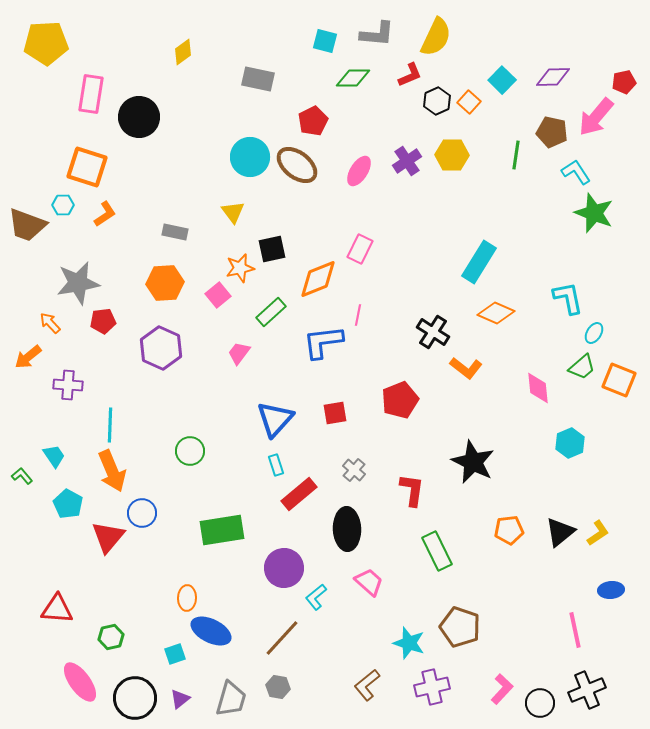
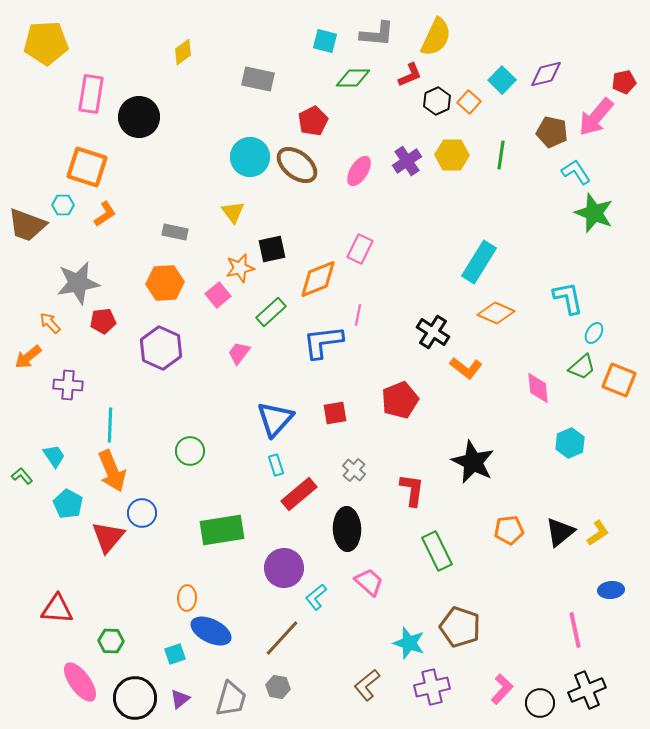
purple diamond at (553, 77): moved 7 px left, 3 px up; rotated 12 degrees counterclockwise
green line at (516, 155): moved 15 px left
green hexagon at (111, 637): moved 4 px down; rotated 15 degrees clockwise
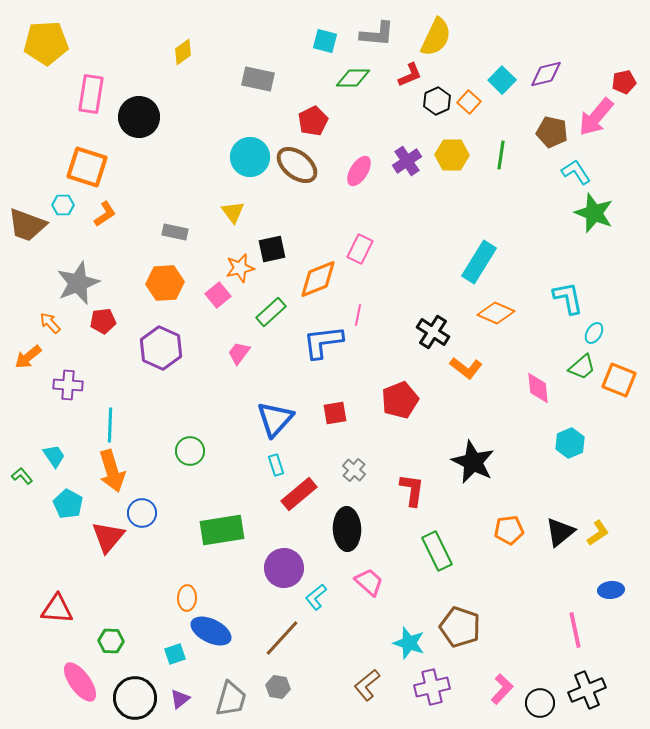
gray star at (78, 283): rotated 12 degrees counterclockwise
orange arrow at (112, 471): rotated 6 degrees clockwise
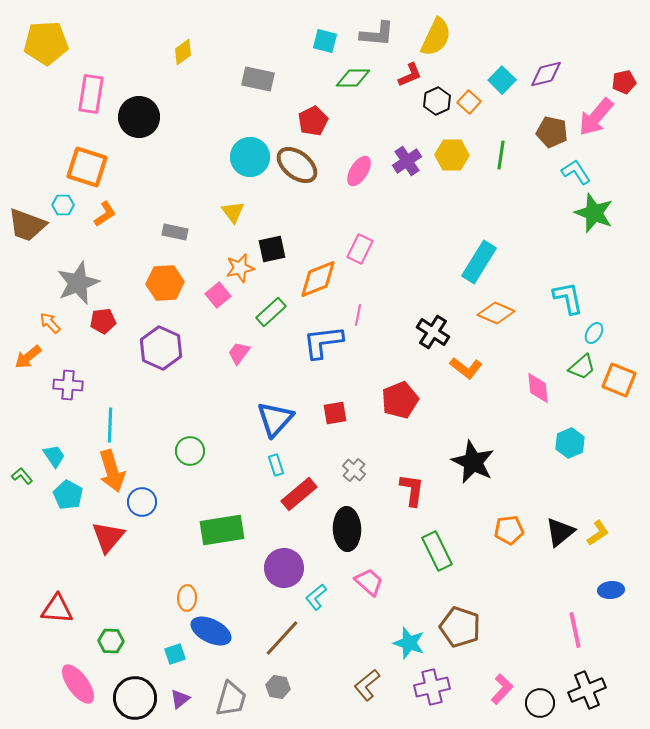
cyan pentagon at (68, 504): moved 9 px up
blue circle at (142, 513): moved 11 px up
pink ellipse at (80, 682): moved 2 px left, 2 px down
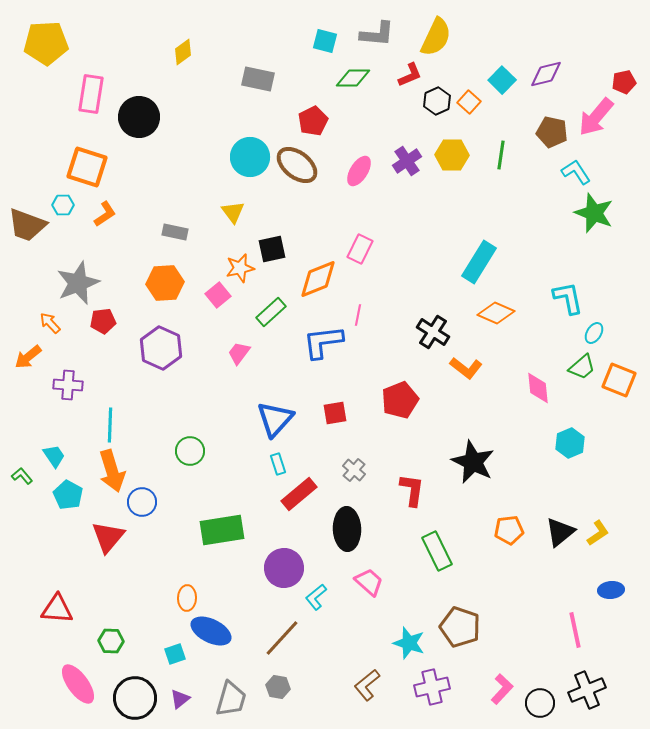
cyan rectangle at (276, 465): moved 2 px right, 1 px up
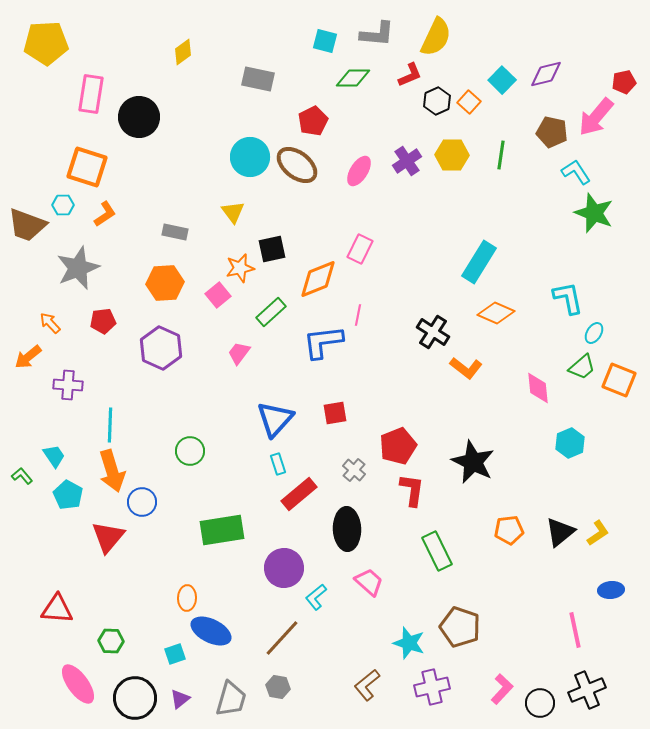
gray star at (78, 283): moved 15 px up
red pentagon at (400, 400): moved 2 px left, 46 px down
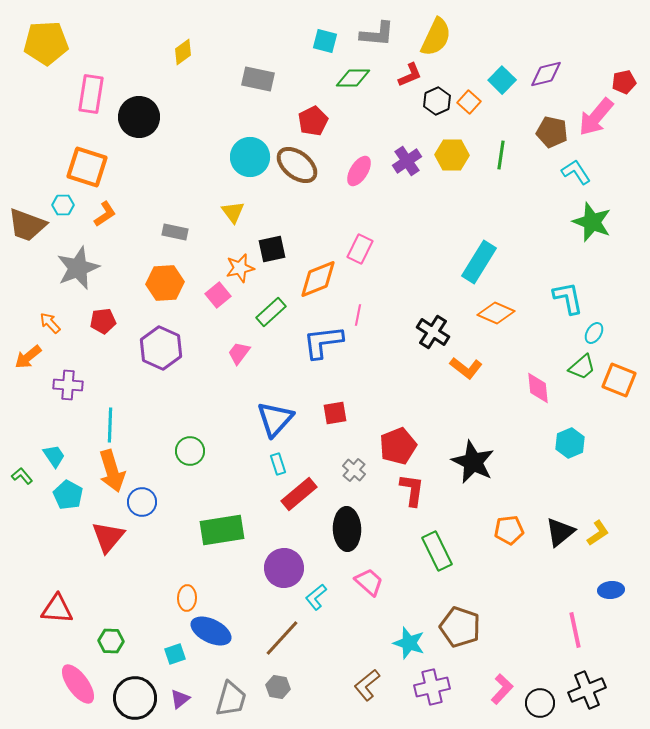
green star at (594, 213): moved 2 px left, 9 px down
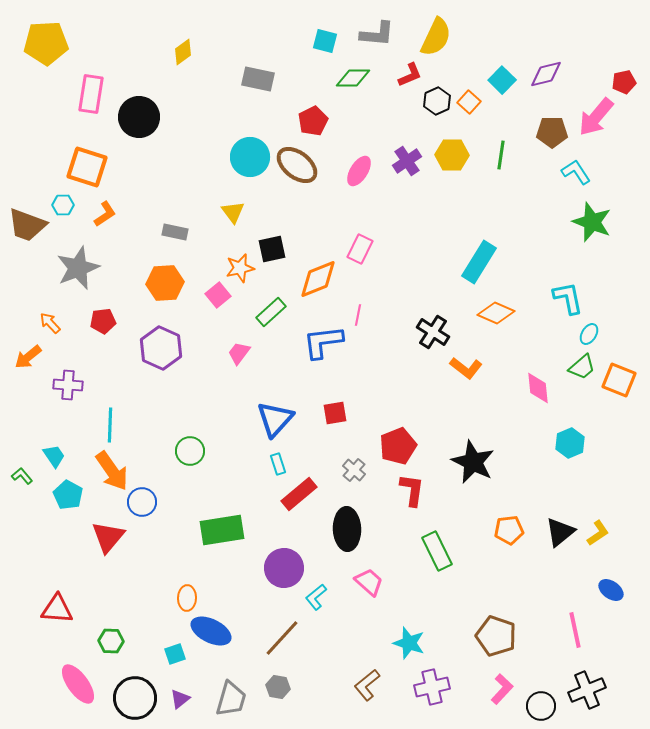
brown pentagon at (552, 132): rotated 12 degrees counterclockwise
cyan ellipse at (594, 333): moved 5 px left, 1 px down
orange arrow at (112, 471): rotated 18 degrees counterclockwise
blue ellipse at (611, 590): rotated 40 degrees clockwise
brown pentagon at (460, 627): moved 36 px right, 9 px down
black circle at (540, 703): moved 1 px right, 3 px down
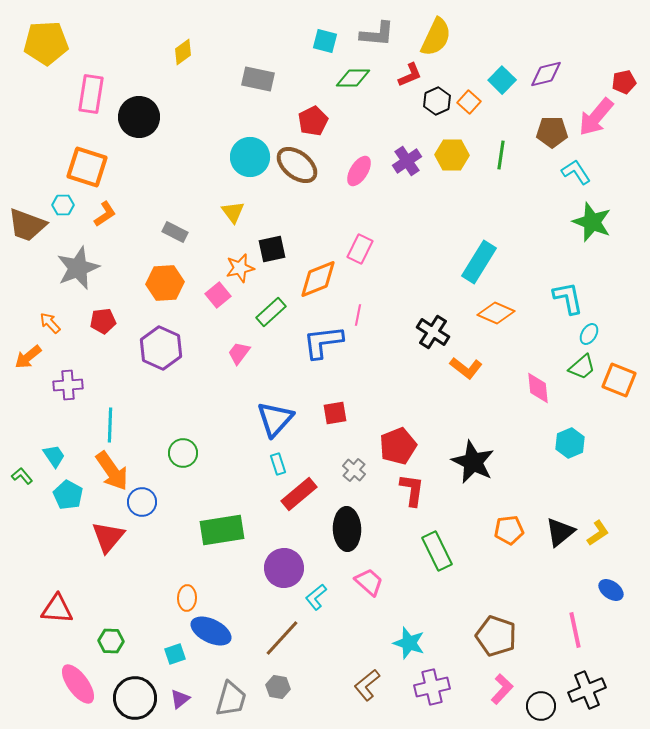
gray rectangle at (175, 232): rotated 15 degrees clockwise
purple cross at (68, 385): rotated 8 degrees counterclockwise
green circle at (190, 451): moved 7 px left, 2 px down
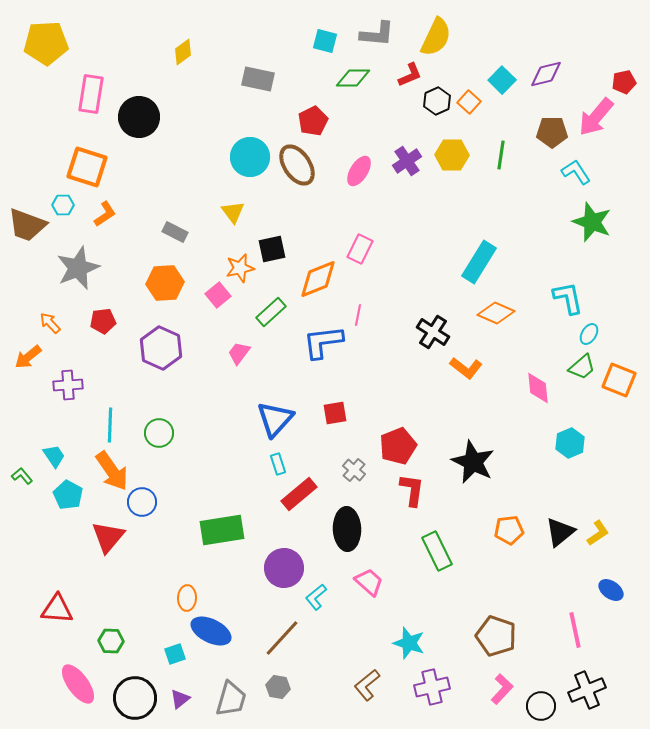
brown ellipse at (297, 165): rotated 18 degrees clockwise
green circle at (183, 453): moved 24 px left, 20 px up
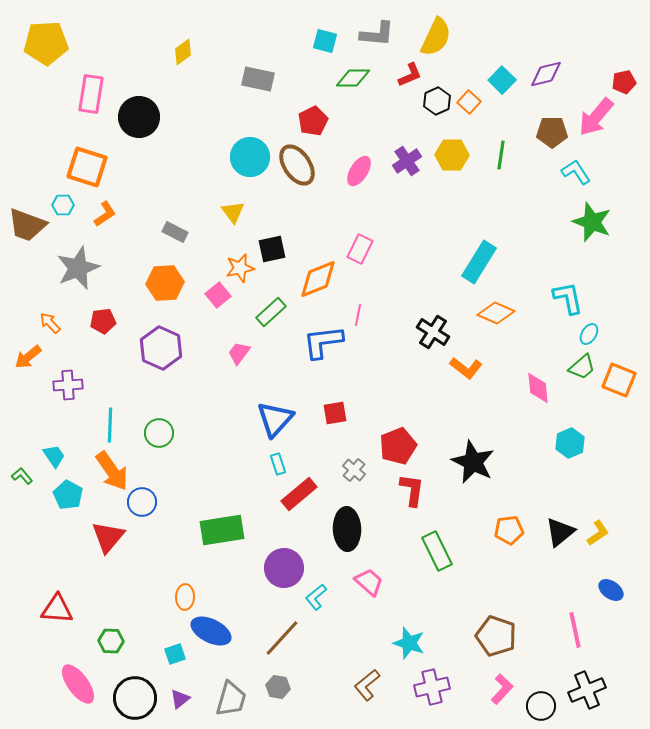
orange ellipse at (187, 598): moved 2 px left, 1 px up
